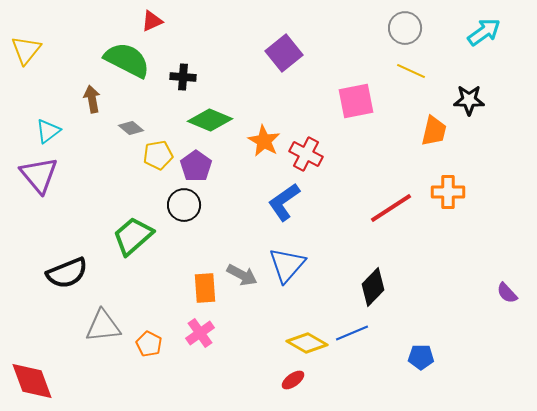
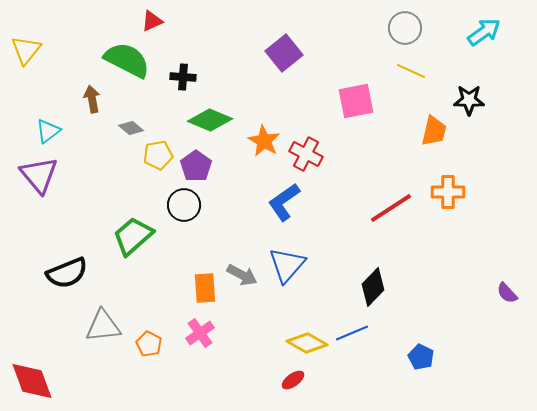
blue pentagon: rotated 25 degrees clockwise
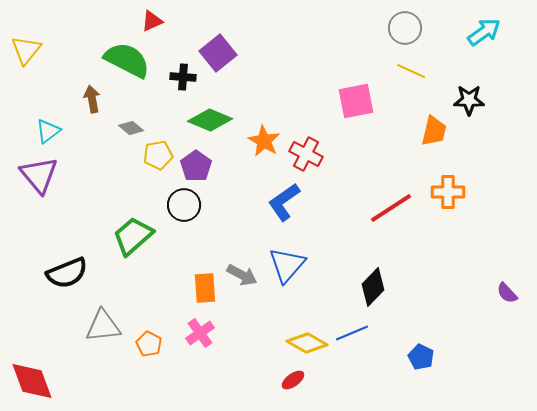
purple square: moved 66 px left
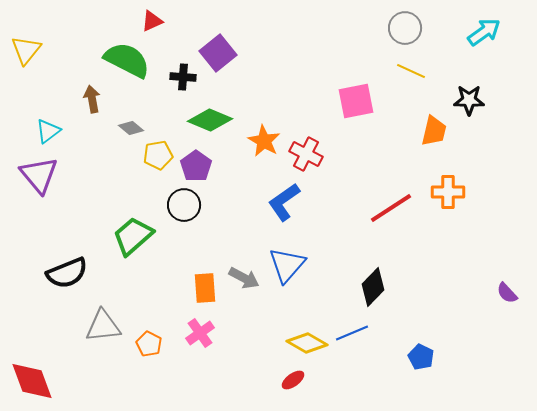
gray arrow: moved 2 px right, 3 px down
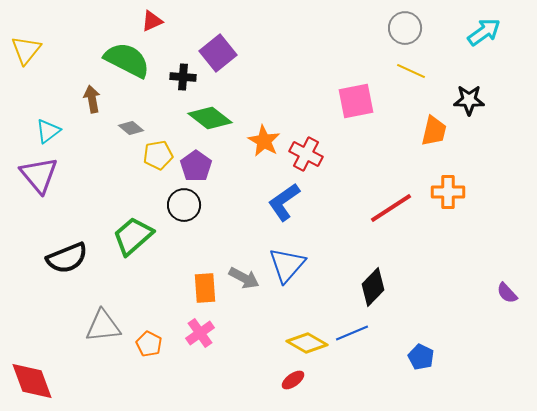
green diamond: moved 2 px up; rotated 15 degrees clockwise
black semicircle: moved 15 px up
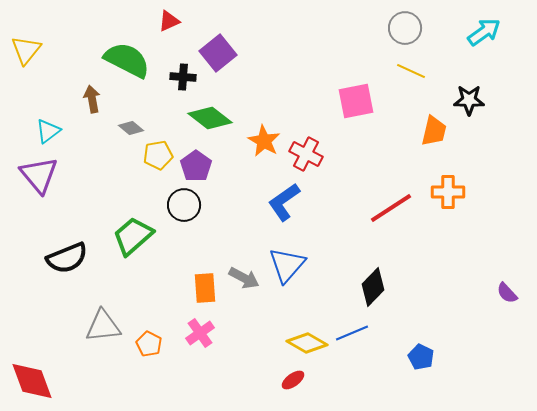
red triangle: moved 17 px right
